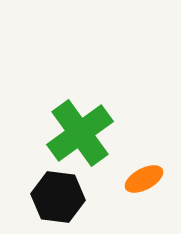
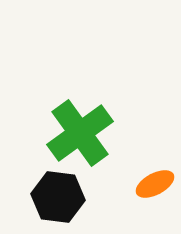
orange ellipse: moved 11 px right, 5 px down
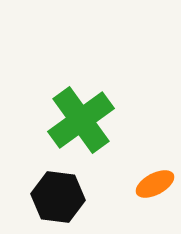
green cross: moved 1 px right, 13 px up
